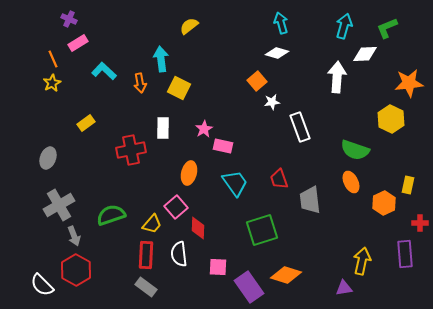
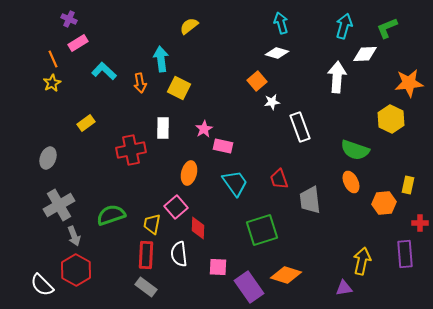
orange hexagon at (384, 203): rotated 20 degrees clockwise
yellow trapezoid at (152, 224): rotated 150 degrees clockwise
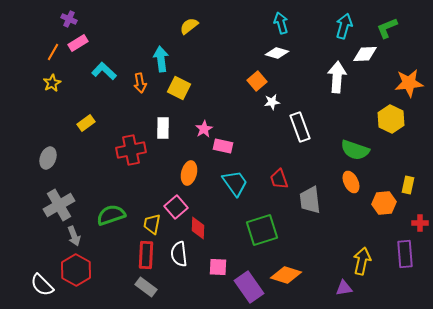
orange line at (53, 59): moved 7 px up; rotated 54 degrees clockwise
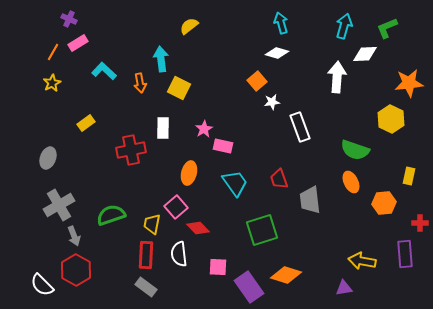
yellow rectangle at (408, 185): moved 1 px right, 9 px up
red diamond at (198, 228): rotated 45 degrees counterclockwise
yellow arrow at (362, 261): rotated 92 degrees counterclockwise
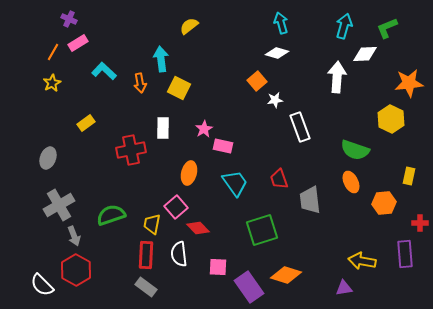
white star at (272, 102): moved 3 px right, 2 px up
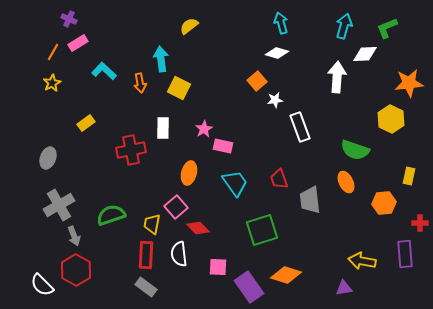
orange ellipse at (351, 182): moved 5 px left
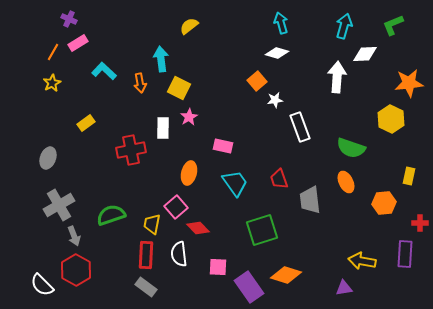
green L-shape at (387, 28): moved 6 px right, 3 px up
pink star at (204, 129): moved 15 px left, 12 px up
green semicircle at (355, 150): moved 4 px left, 2 px up
purple rectangle at (405, 254): rotated 8 degrees clockwise
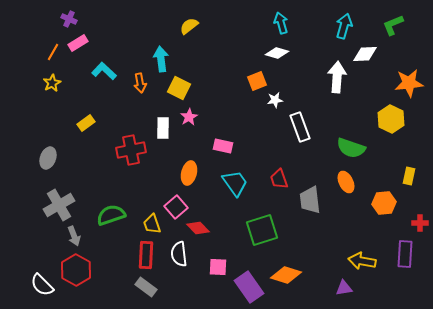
orange square at (257, 81): rotated 18 degrees clockwise
yellow trapezoid at (152, 224): rotated 30 degrees counterclockwise
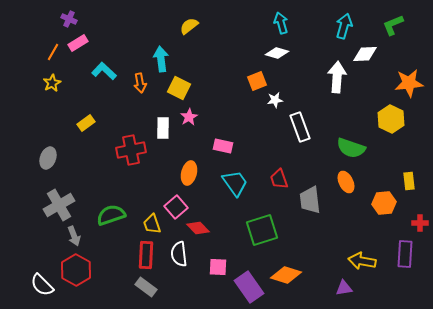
yellow rectangle at (409, 176): moved 5 px down; rotated 18 degrees counterclockwise
